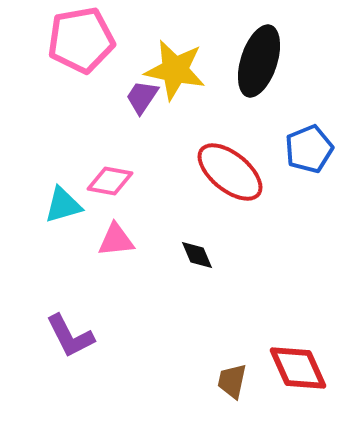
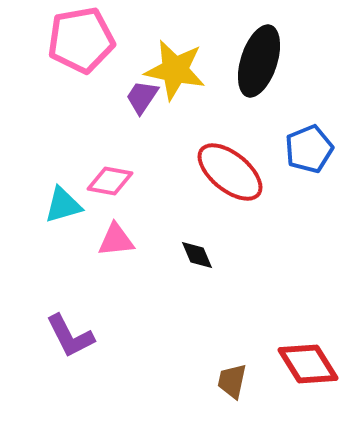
red diamond: moved 10 px right, 4 px up; rotated 8 degrees counterclockwise
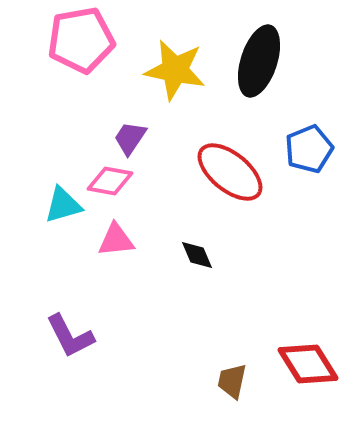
purple trapezoid: moved 12 px left, 41 px down
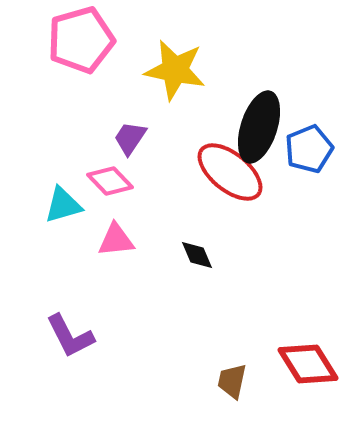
pink pentagon: rotated 6 degrees counterclockwise
black ellipse: moved 66 px down
pink diamond: rotated 36 degrees clockwise
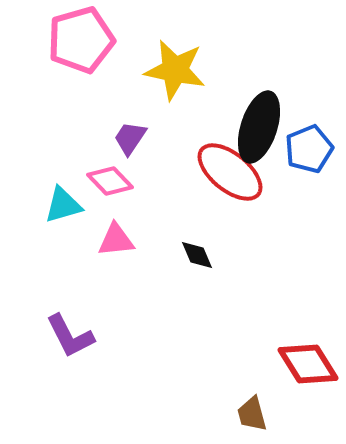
brown trapezoid: moved 20 px right, 33 px down; rotated 27 degrees counterclockwise
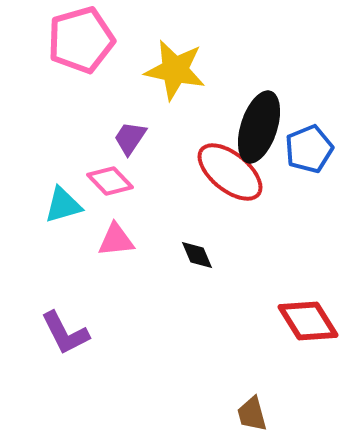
purple L-shape: moved 5 px left, 3 px up
red diamond: moved 43 px up
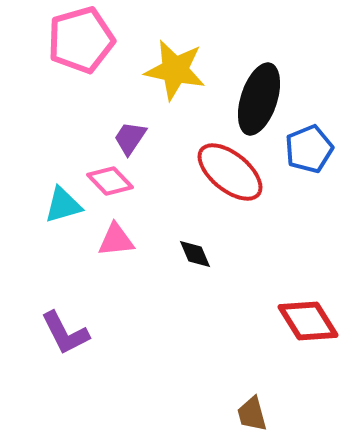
black ellipse: moved 28 px up
black diamond: moved 2 px left, 1 px up
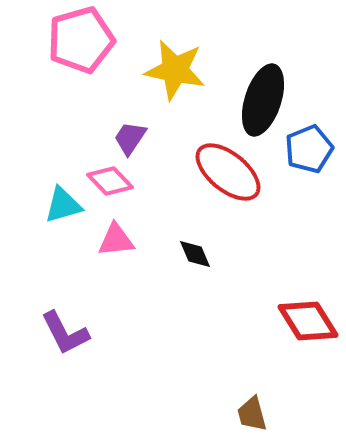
black ellipse: moved 4 px right, 1 px down
red ellipse: moved 2 px left
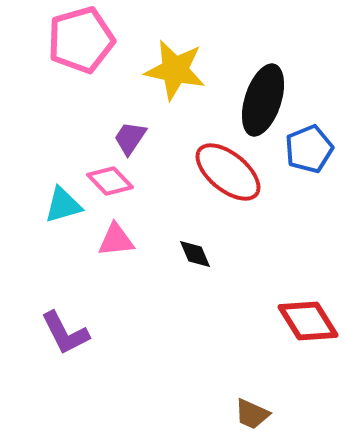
brown trapezoid: rotated 51 degrees counterclockwise
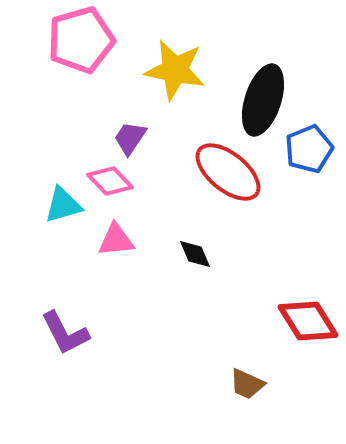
brown trapezoid: moved 5 px left, 30 px up
